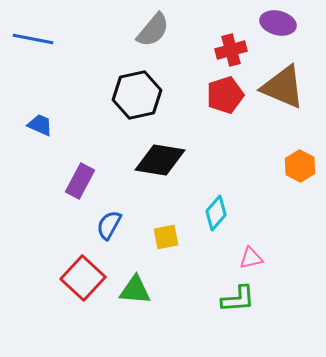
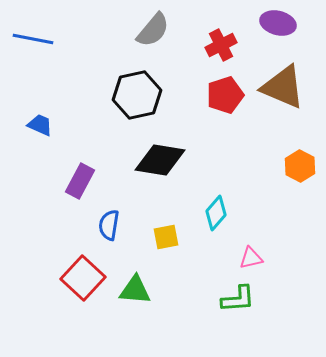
red cross: moved 10 px left, 5 px up; rotated 12 degrees counterclockwise
blue semicircle: rotated 20 degrees counterclockwise
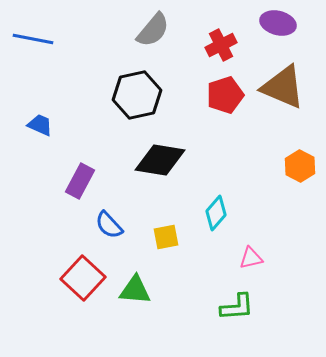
blue semicircle: rotated 52 degrees counterclockwise
green L-shape: moved 1 px left, 8 px down
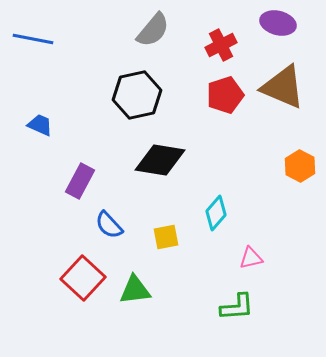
green triangle: rotated 12 degrees counterclockwise
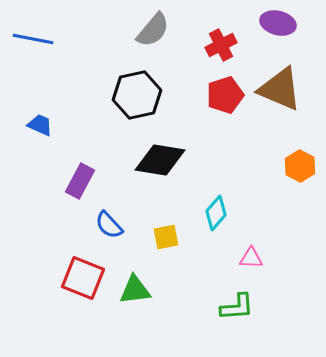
brown triangle: moved 3 px left, 2 px down
pink triangle: rotated 15 degrees clockwise
red square: rotated 21 degrees counterclockwise
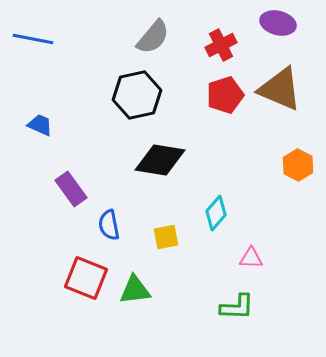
gray semicircle: moved 7 px down
orange hexagon: moved 2 px left, 1 px up
purple rectangle: moved 9 px left, 8 px down; rotated 64 degrees counterclockwise
blue semicircle: rotated 32 degrees clockwise
red square: moved 3 px right
green L-shape: rotated 6 degrees clockwise
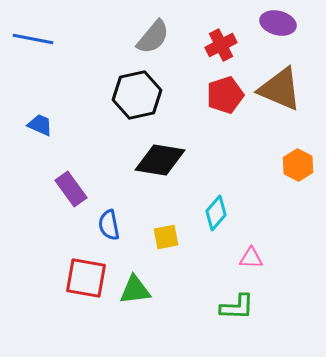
red square: rotated 12 degrees counterclockwise
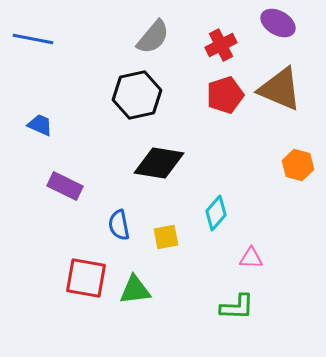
purple ellipse: rotated 16 degrees clockwise
black diamond: moved 1 px left, 3 px down
orange hexagon: rotated 12 degrees counterclockwise
purple rectangle: moved 6 px left, 3 px up; rotated 28 degrees counterclockwise
blue semicircle: moved 10 px right
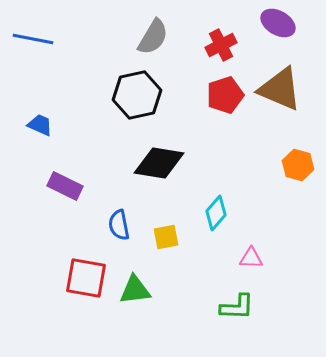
gray semicircle: rotated 9 degrees counterclockwise
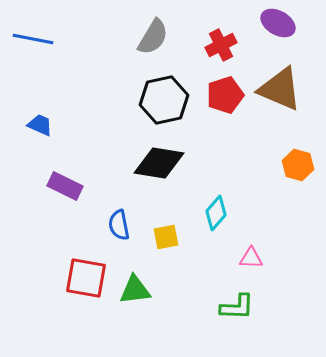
black hexagon: moved 27 px right, 5 px down
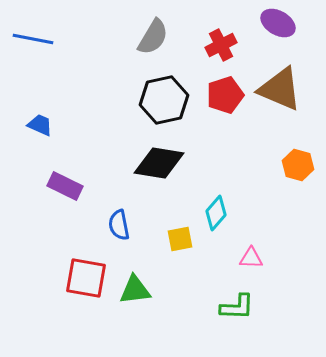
yellow square: moved 14 px right, 2 px down
